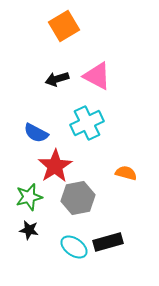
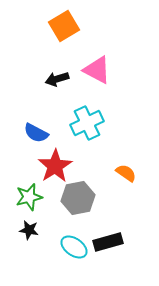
pink triangle: moved 6 px up
orange semicircle: rotated 20 degrees clockwise
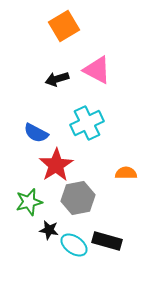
red star: moved 1 px right, 1 px up
orange semicircle: rotated 35 degrees counterclockwise
green star: moved 5 px down
black star: moved 20 px right
black rectangle: moved 1 px left, 1 px up; rotated 32 degrees clockwise
cyan ellipse: moved 2 px up
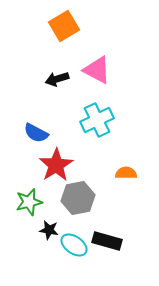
cyan cross: moved 10 px right, 3 px up
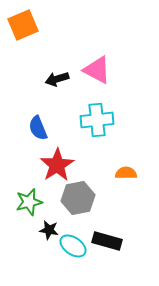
orange square: moved 41 px left, 1 px up; rotated 8 degrees clockwise
cyan cross: rotated 20 degrees clockwise
blue semicircle: moved 2 px right, 5 px up; rotated 40 degrees clockwise
red star: moved 1 px right
cyan ellipse: moved 1 px left, 1 px down
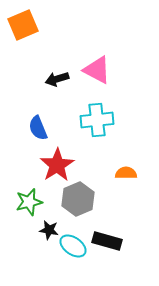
gray hexagon: moved 1 px down; rotated 12 degrees counterclockwise
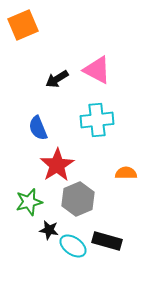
black arrow: rotated 15 degrees counterclockwise
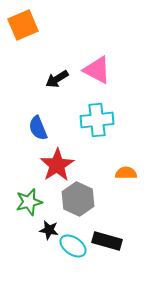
gray hexagon: rotated 12 degrees counterclockwise
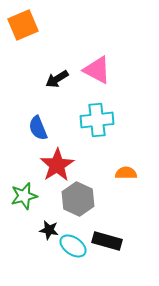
green star: moved 5 px left, 6 px up
